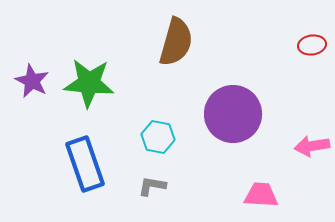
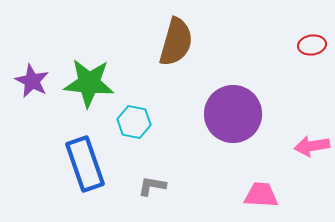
cyan hexagon: moved 24 px left, 15 px up
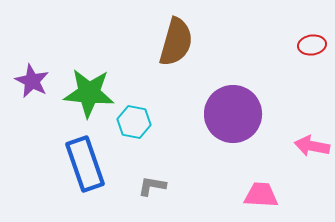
green star: moved 10 px down
pink arrow: rotated 20 degrees clockwise
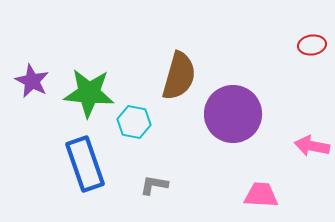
brown semicircle: moved 3 px right, 34 px down
gray L-shape: moved 2 px right, 1 px up
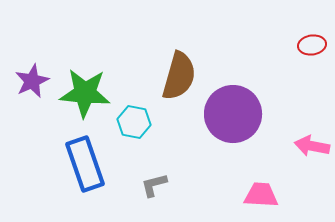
purple star: rotated 20 degrees clockwise
green star: moved 4 px left
gray L-shape: rotated 24 degrees counterclockwise
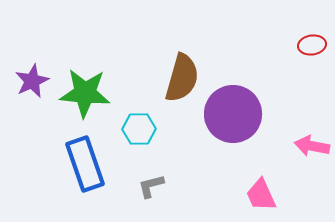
brown semicircle: moved 3 px right, 2 px down
cyan hexagon: moved 5 px right, 7 px down; rotated 12 degrees counterclockwise
gray L-shape: moved 3 px left, 1 px down
pink trapezoid: rotated 117 degrees counterclockwise
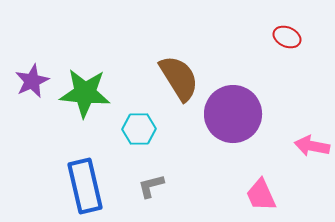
red ellipse: moved 25 px left, 8 px up; rotated 32 degrees clockwise
brown semicircle: moved 3 px left; rotated 48 degrees counterclockwise
blue rectangle: moved 22 px down; rotated 6 degrees clockwise
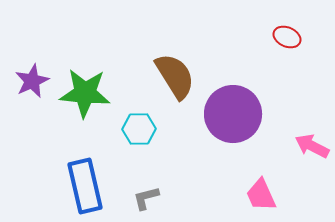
brown semicircle: moved 4 px left, 2 px up
pink arrow: rotated 16 degrees clockwise
gray L-shape: moved 5 px left, 12 px down
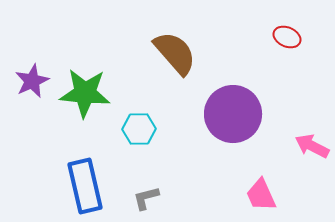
brown semicircle: moved 23 px up; rotated 9 degrees counterclockwise
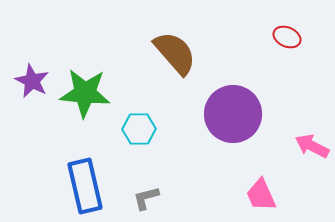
purple star: rotated 20 degrees counterclockwise
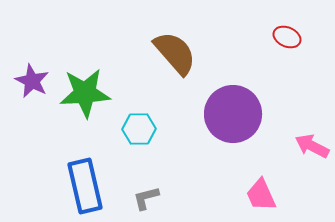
green star: rotated 9 degrees counterclockwise
